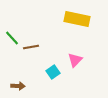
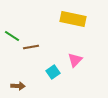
yellow rectangle: moved 4 px left
green line: moved 2 px up; rotated 14 degrees counterclockwise
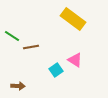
yellow rectangle: rotated 25 degrees clockwise
pink triangle: rotated 42 degrees counterclockwise
cyan square: moved 3 px right, 2 px up
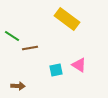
yellow rectangle: moved 6 px left
brown line: moved 1 px left, 1 px down
pink triangle: moved 4 px right, 5 px down
cyan square: rotated 24 degrees clockwise
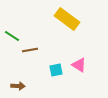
brown line: moved 2 px down
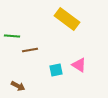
green line: rotated 28 degrees counterclockwise
brown arrow: rotated 24 degrees clockwise
